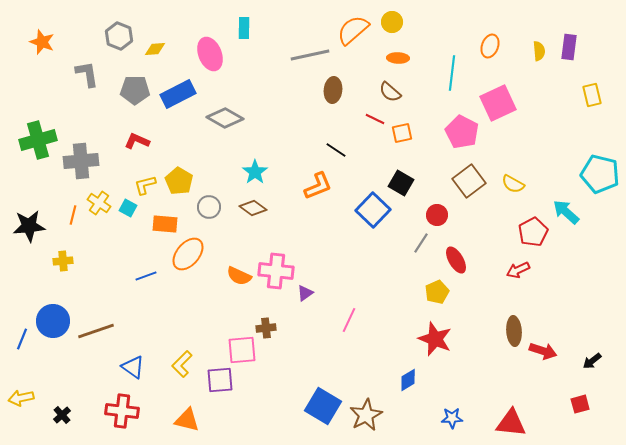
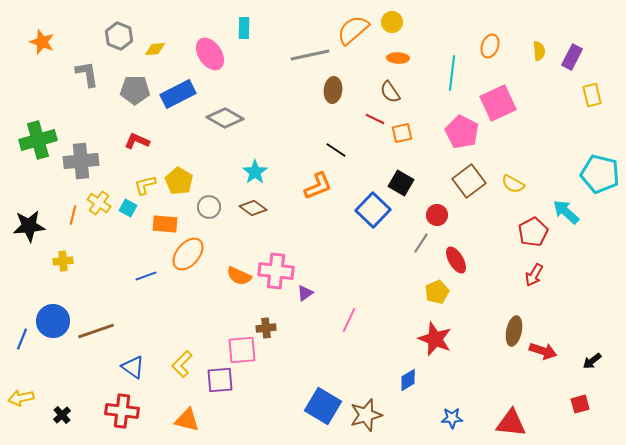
purple rectangle at (569, 47): moved 3 px right, 10 px down; rotated 20 degrees clockwise
pink ellipse at (210, 54): rotated 12 degrees counterclockwise
brown semicircle at (390, 92): rotated 15 degrees clockwise
red arrow at (518, 270): moved 16 px right, 5 px down; rotated 35 degrees counterclockwise
brown ellipse at (514, 331): rotated 16 degrees clockwise
brown star at (366, 415): rotated 12 degrees clockwise
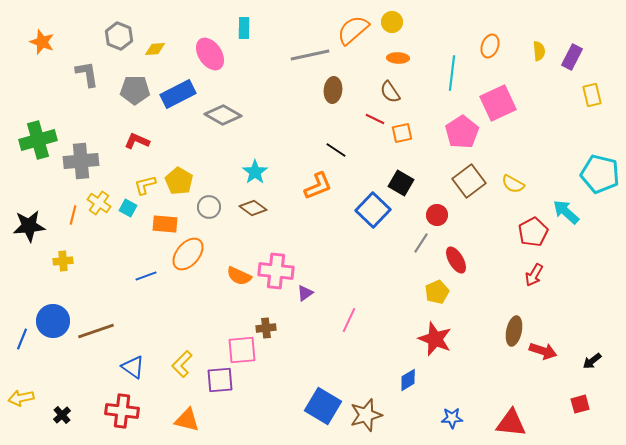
gray diamond at (225, 118): moved 2 px left, 3 px up
pink pentagon at (462, 132): rotated 12 degrees clockwise
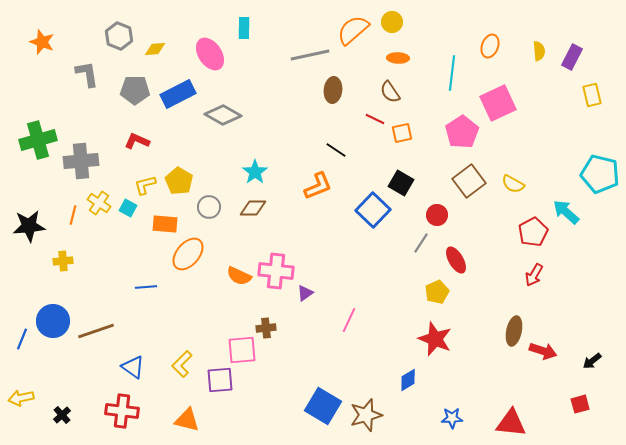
brown diamond at (253, 208): rotated 36 degrees counterclockwise
blue line at (146, 276): moved 11 px down; rotated 15 degrees clockwise
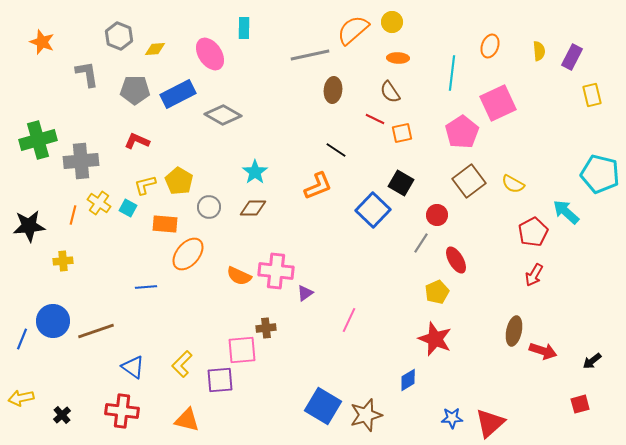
red triangle at (511, 423): moved 21 px left; rotated 48 degrees counterclockwise
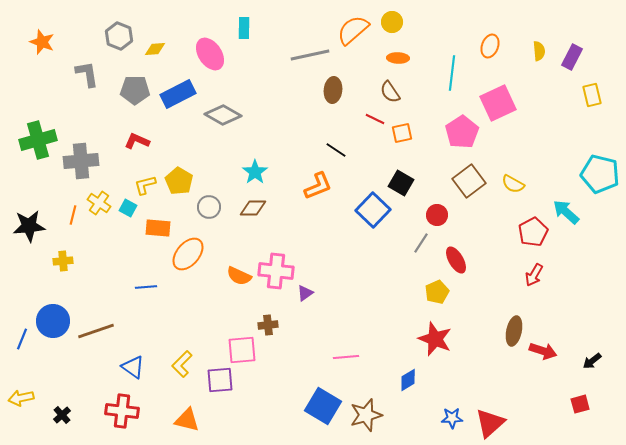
orange rectangle at (165, 224): moved 7 px left, 4 px down
pink line at (349, 320): moved 3 px left, 37 px down; rotated 60 degrees clockwise
brown cross at (266, 328): moved 2 px right, 3 px up
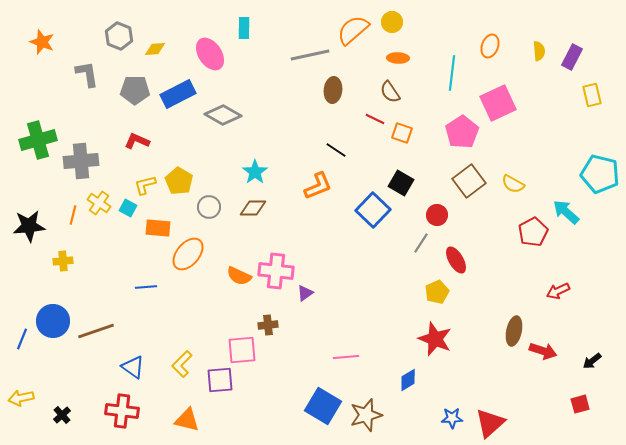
orange square at (402, 133): rotated 30 degrees clockwise
red arrow at (534, 275): moved 24 px right, 16 px down; rotated 35 degrees clockwise
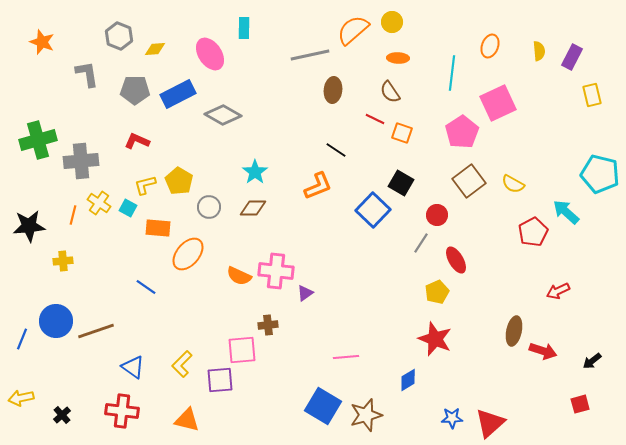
blue line at (146, 287): rotated 40 degrees clockwise
blue circle at (53, 321): moved 3 px right
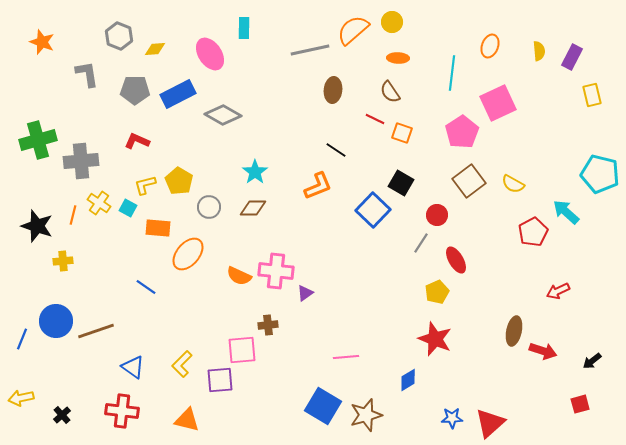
gray line at (310, 55): moved 5 px up
black star at (29, 226): moved 8 px right; rotated 24 degrees clockwise
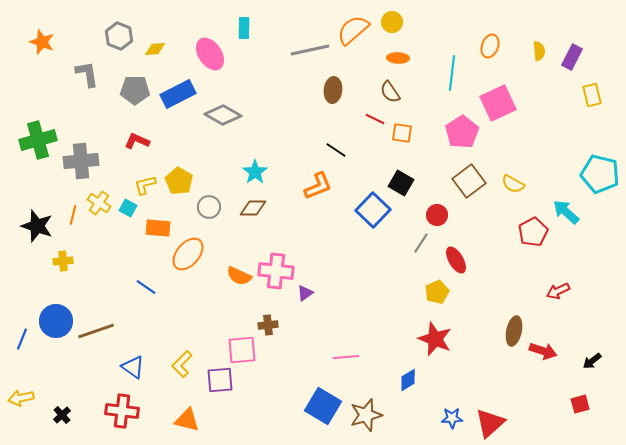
orange square at (402, 133): rotated 10 degrees counterclockwise
